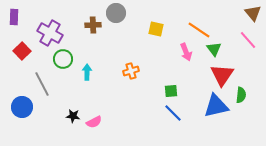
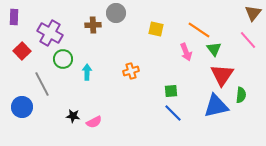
brown triangle: rotated 18 degrees clockwise
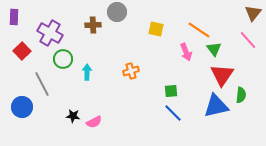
gray circle: moved 1 px right, 1 px up
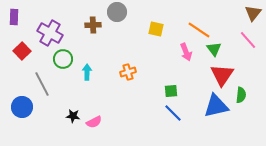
orange cross: moved 3 px left, 1 px down
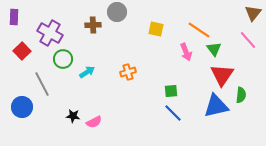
cyan arrow: rotated 56 degrees clockwise
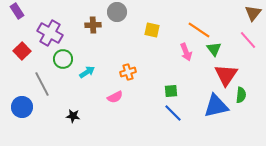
purple rectangle: moved 3 px right, 6 px up; rotated 35 degrees counterclockwise
yellow square: moved 4 px left, 1 px down
red triangle: moved 4 px right
pink semicircle: moved 21 px right, 25 px up
